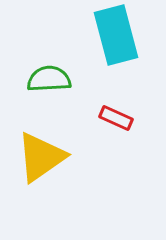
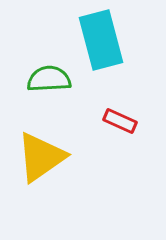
cyan rectangle: moved 15 px left, 5 px down
red rectangle: moved 4 px right, 3 px down
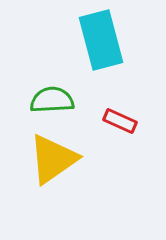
green semicircle: moved 3 px right, 21 px down
yellow triangle: moved 12 px right, 2 px down
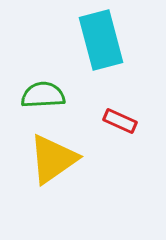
green semicircle: moved 9 px left, 5 px up
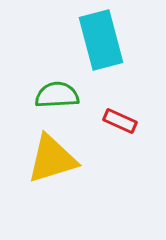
green semicircle: moved 14 px right
yellow triangle: moved 1 px left; rotated 18 degrees clockwise
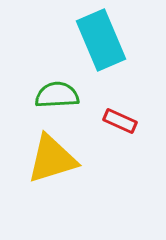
cyan rectangle: rotated 8 degrees counterclockwise
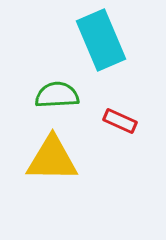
yellow triangle: rotated 18 degrees clockwise
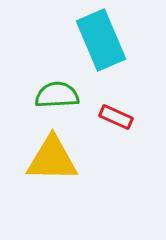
red rectangle: moved 4 px left, 4 px up
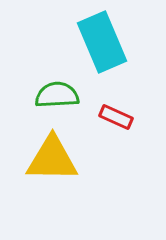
cyan rectangle: moved 1 px right, 2 px down
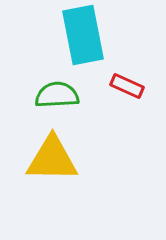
cyan rectangle: moved 19 px left, 7 px up; rotated 12 degrees clockwise
red rectangle: moved 11 px right, 31 px up
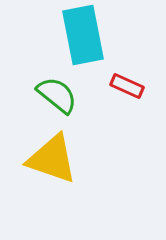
green semicircle: rotated 42 degrees clockwise
yellow triangle: rotated 18 degrees clockwise
